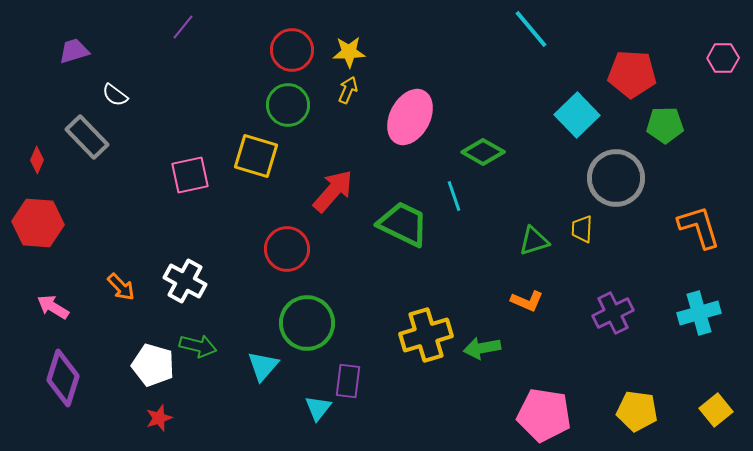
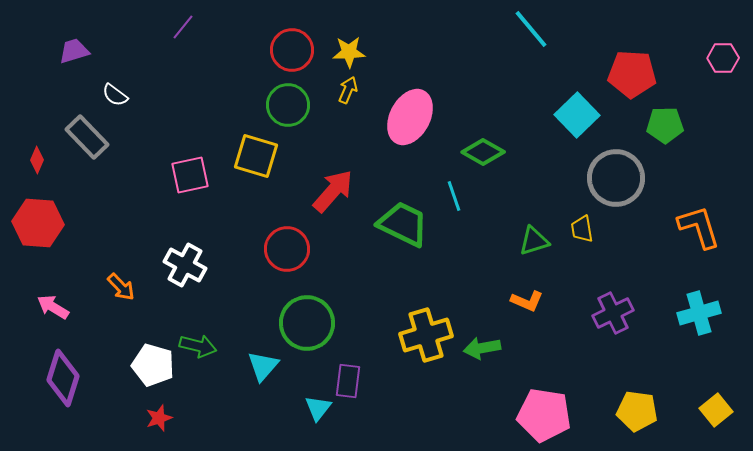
yellow trapezoid at (582, 229): rotated 12 degrees counterclockwise
white cross at (185, 281): moved 16 px up
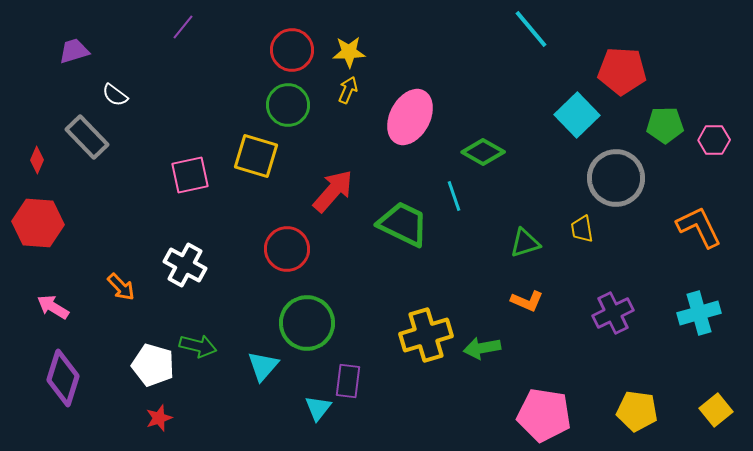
pink hexagon at (723, 58): moved 9 px left, 82 px down
red pentagon at (632, 74): moved 10 px left, 3 px up
orange L-shape at (699, 227): rotated 9 degrees counterclockwise
green triangle at (534, 241): moved 9 px left, 2 px down
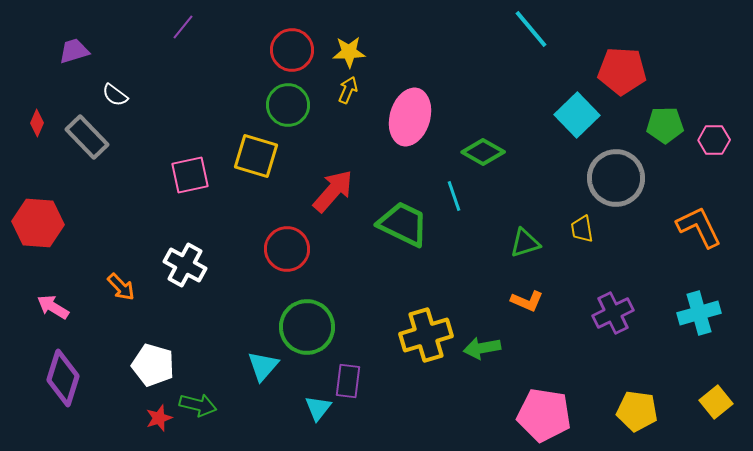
pink ellipse at (410, 117): rotated 12 degrees counterclockwise
red diamond at (37, 160): moved 37 px up
green circle at (307, 323): moved 4 px down
green arrow at (198, 346): moved 59 px down
yellow square at (716, 410): moved 8 px up
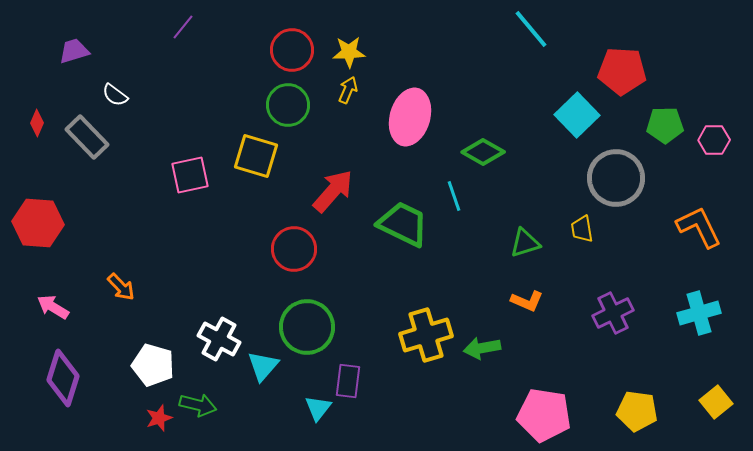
red circle at (287, 249): moved 7 px right
white cross at (185, 265): moved 34 px right, 74 px down
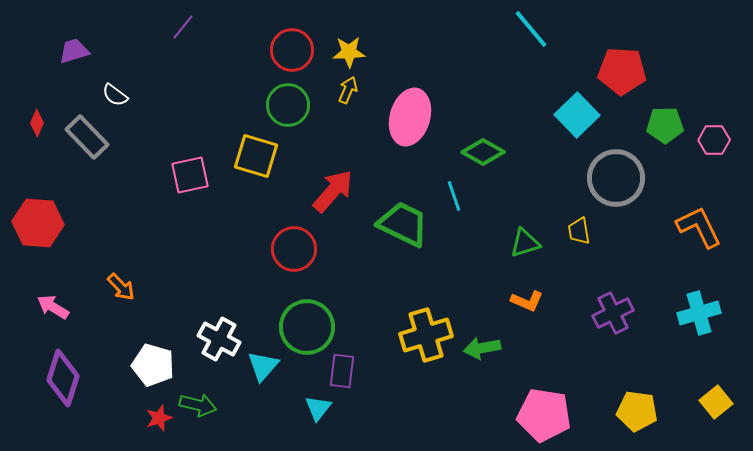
yellow trapezoid at (582, 229): moved 3 px left, 2 px down
purple rectangle at (348, 381): moved 6 px left, 10 px up
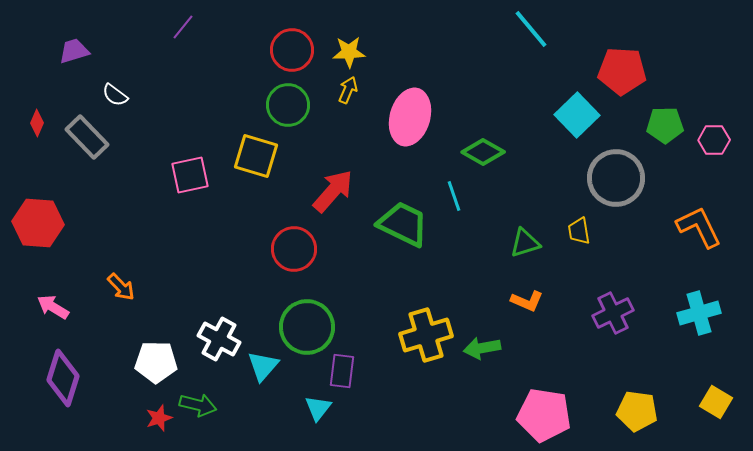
white pentagon at (153, 365): moved 3 px right, 3 px up; rotated 15 degrees counterclockwise
yellow square at (716, 402): rotated 20 degrees counterclockwise
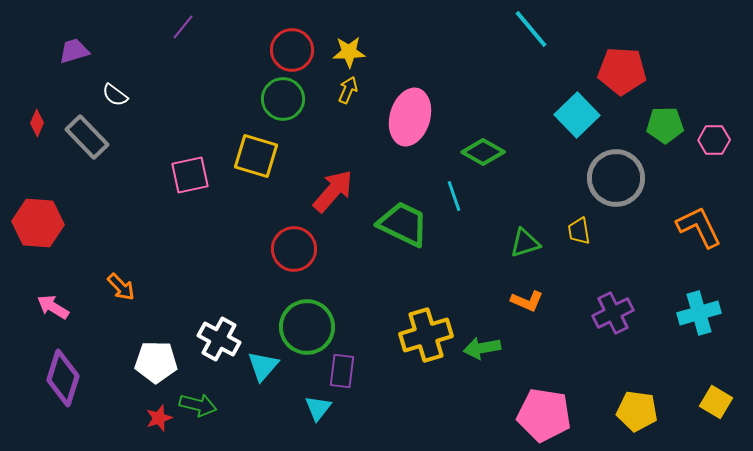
green circle at (288, 105): moved 5 px left, 6 px up
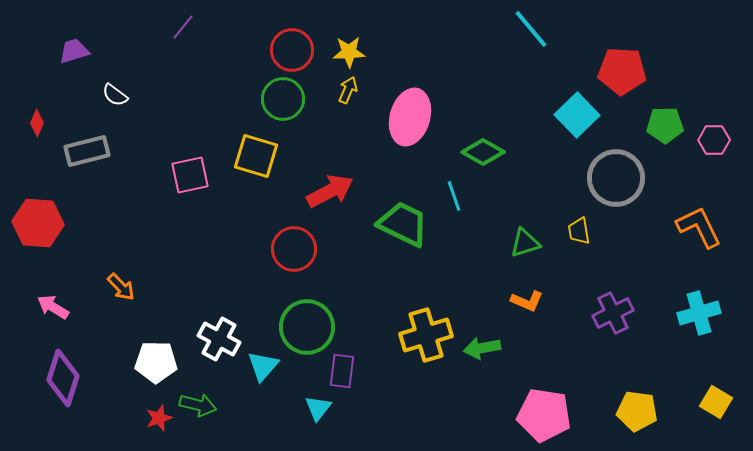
gray rectangle at (87, 137): moved 14 px down; rotated 60 degrees counterclockwise
red arrow at (333, 191): moved 3 px left; rotated 21 degrees clockwise
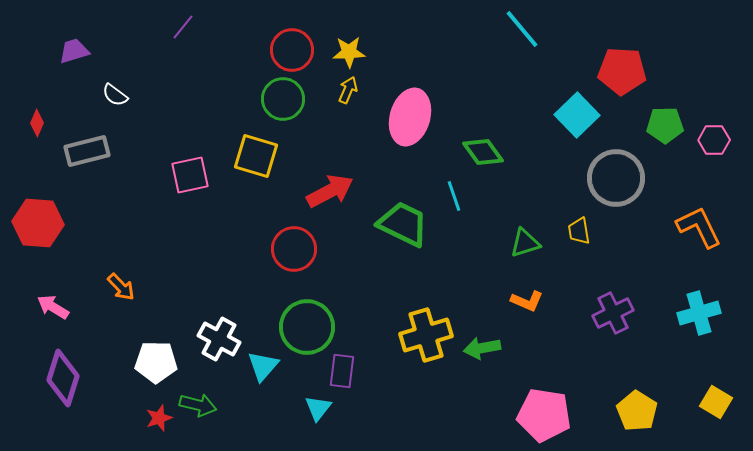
cyan line at (531, 29): moved 9 px left
green diamond at (483, 152): rotated 24 degrees clockwise
yellow pentagon at (637, 411): rotated 24 degrees clockwise
